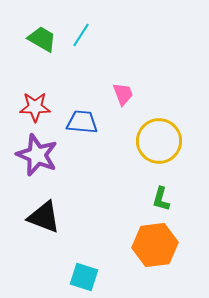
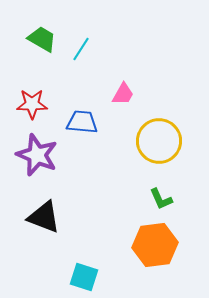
cyan line: moved 14 px down
pink trapezoid: rotated 50 degrees clockwise
red star: moved 3 px left, 3 px up
green L-shape: rotated 40 degrees counterclockwise
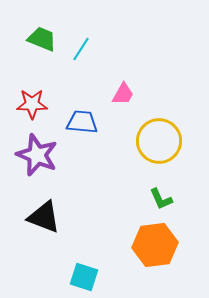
green trapezoid: rotated 8 degrees counterclockwise
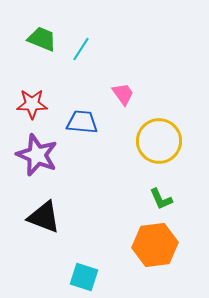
pink trapezoid: rotated 65 degrees counterclockwise
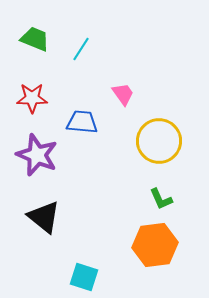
green trapezoid: moved 7 px left
red star: moved 6 px up
black triangle: rotated 18 degrees clockwise
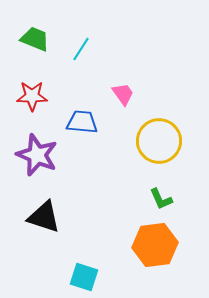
red star: moved 2 px up
black triangle: rotated 21 degrees counterclockwise
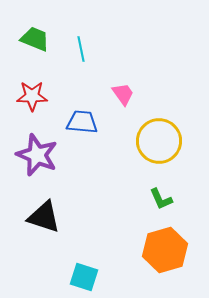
cyan line: rotated 45 degrees counterclockwise
orange hexagon: moved 10 px right, 5 px down; rotated 9 degrees counterclockwise
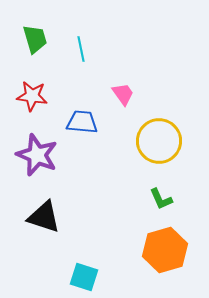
green trapezoid: rotated 52 degrees clockwise
red star: rotated 8 degrees clockwise
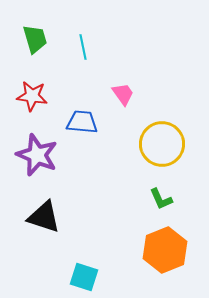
cyan line: moved 2 px right, 2 px up
yellow circle: moved 3 px right, 3 px down
orange hexagon: rotated 6 degrees counterclockwise
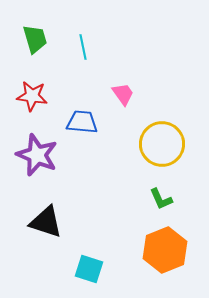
black triangle: moved 2 px right, 5 px down
cyan square: moved 5 px right, 8 px up
